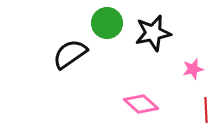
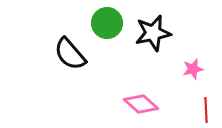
black semicircle: rotated 96 degrees counterclockwise
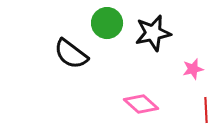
black semicircle: moved 1 px right; rotated 12 degrees counterclockwise
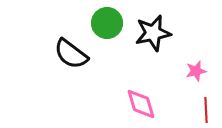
pink star: moved 3 px right, 2 px down
pink diamond: rotated 32 degrees clockwise
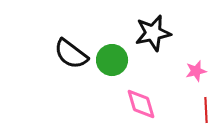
green circle: moved 5 px right, 37 px down
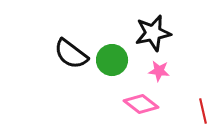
pink star: moved 37 px left; rotated 20 degrees clockwise
pink diamond: rotated 36 degrees counterclockwise
red line: moved 3 px left, 1 px down; rotated 10 degrees counterclockwise
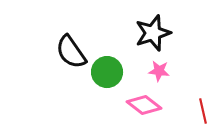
black star: rotated 6 degrees counterclockwise
black semicircle: moved 2 px up; rotated 18 degrees clockwise
green circle: moved 5 px left, 12 px down
pink diamond: moved 3 px right, 1 px down
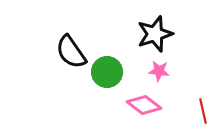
black star: moved 2 px right, 1 px down
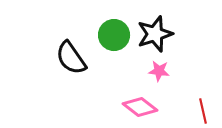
black semicircle: moved 6 px down
green circle: moved 7 px right, 37 px up
pink diamond: moved 4 px left, 2 px down
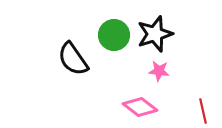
black semicircle: moved 2 px right, 1 px down
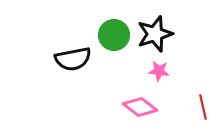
black semicircle: rotated 66 degrees counterclockwise
red line: moved 4 px up
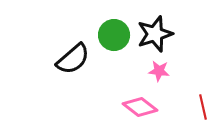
black semicircle: rotated 30 degrees counterclockwise
